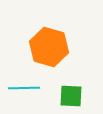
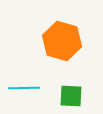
orange hexagon: moved 13 px right, 6 px up
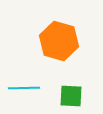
orange hexagon: moved 3 px left
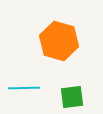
green square: moved 1 px right, 1 px down; rotated 10 degrees counterclockwise
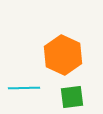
orange hexagon: moved 4 px right, 14 px down; rotated 9 degrees clockwise
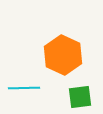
green square: moved 8 px right
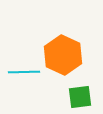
cyan line: moved 16 px up
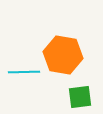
orange hexagon: rotated 15 degrees counterclockwise
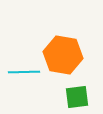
green square: moved 3 px left
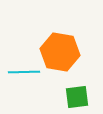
orange hexagon: moved 3 px left, 3 px up
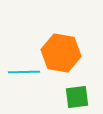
orange hexagon: moved 1 px right, 1 px down
